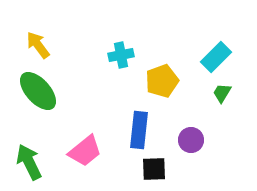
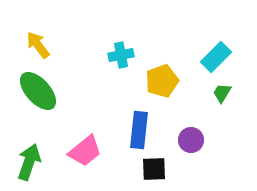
green arrow: rotated 45 degrees clockwise
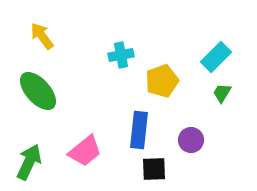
yellow arrow: moved 4 px right, 9 px up
green arrow: rotated 6 degrees clockwise
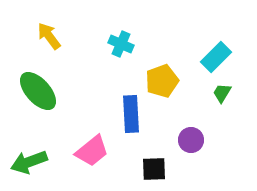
yellow arrow: moved 7 px right
cyan cross: moved 11 px up; rotated 35 degrees clockwise
blue rectangle: moved 8 px left, 16 px up; rotated 9 degrees counterclockwise
pink trapezoid: moved 7 px right
green arrow: rotated 135 degrees counterclockwise
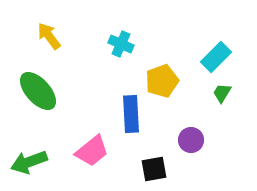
black square: rotated 8 degrees counterclockwise
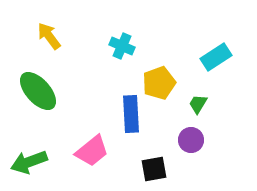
cyan cross: moved 1 px right, 2 px down
cyan rectangle: rotated 12 degrees clockwise
yellow pentagon: moved 3 px left, 2 px down
green trapezoid: moved 24 px left, 11 px down
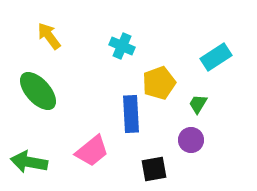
green arrow: rotated 30 degrees clockwise
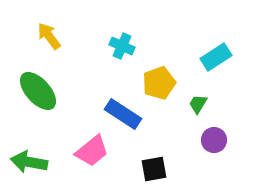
blue rectangle: moved 8 px left; rotated 54 degrees counterclockwise
purple circle: moved 23 px right
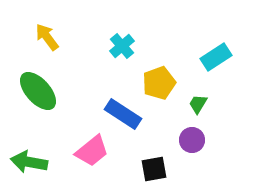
yellow arrow: moved 2 px left, 1 px down
cyan cross: rotated 25 degrees clockwise
purple circle: moved 22 px left
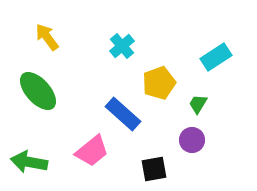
blue rectangle: rotated 9 degrees clockwise
